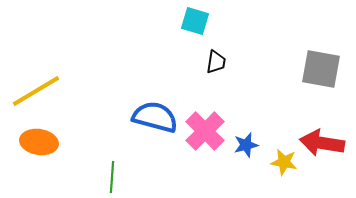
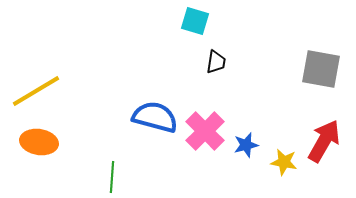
red arrow: moved 2 px right, 2 px up; rotated 111 degrees clockwise
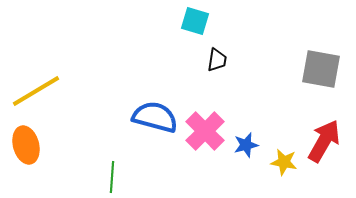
black trapezoid: moved 1 px right, 2 px up
orange ellipse: moved 13 px left, 3 px down; rotated 66 degrees clockwise
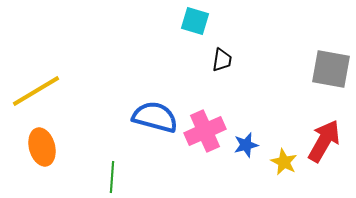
black trapezoid: moved 5 px right
gray square: moved 10 px right
pink cross: rotated 21 degrees clockwise
orange ellipse: moved 16 px right, 2 px down
yellow star: rotated 16 degrees clockwise
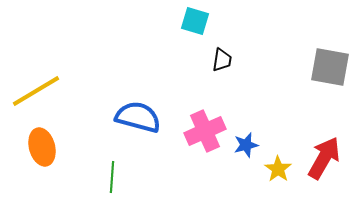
gray square: moved 1 px left, 2 px up
blue semicircle: moved 17 px left
red arrow: moved 17 px down
yellow star: moved 6 px left, 7 px down; rotated 8 degrees clockwise
